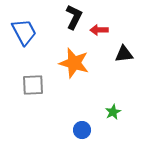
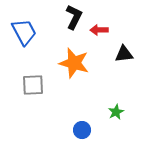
green star: moved 3 px right
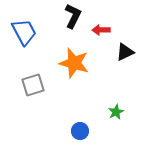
black L-shape: moved 1 px left, 1 px up
red arrow: moved 2 px right
black triangle: moved 1 px right, 2 px up; rotated 18 degrees counterclockwise
gray square: rotated 15 degrees counterclockwise
blue circle: moved 2 px left, 1 px down
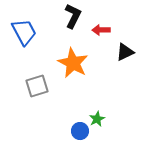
orange star: moved 1 px left; rotated 12 degrees clockwise
gray square: moved 4 px right, 1 px down
green star: moved 19 px left, 7 px down
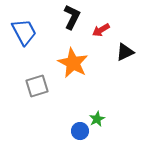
black L-shape: moved 1 px left, 1 px down
red arrow: rotated 30 degrees counterclockwise
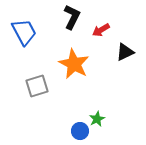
orange star: moved 1 px right, 1 px down
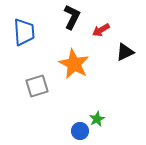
blue trapezoid: rotated 24 degrees clockwise
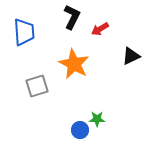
red arrow: moved 1 px left, 1 px up
black triangle: moved 6 px right, 4 px down
green star: rotated 28 degrees clockwise
blue circle: moved 1 px up
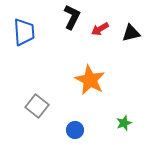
black triangle: moved 23 px up; rotated 12 degrees clockwise
orange star: moved 16 px right, 16 px down
gray square: moved 20 px down; rotated 35 degrees counterclockwise
green star: moved 27 px right, 4 px down; rotated 21 degrees counterclockwise
blue circle: moved 5 px left
